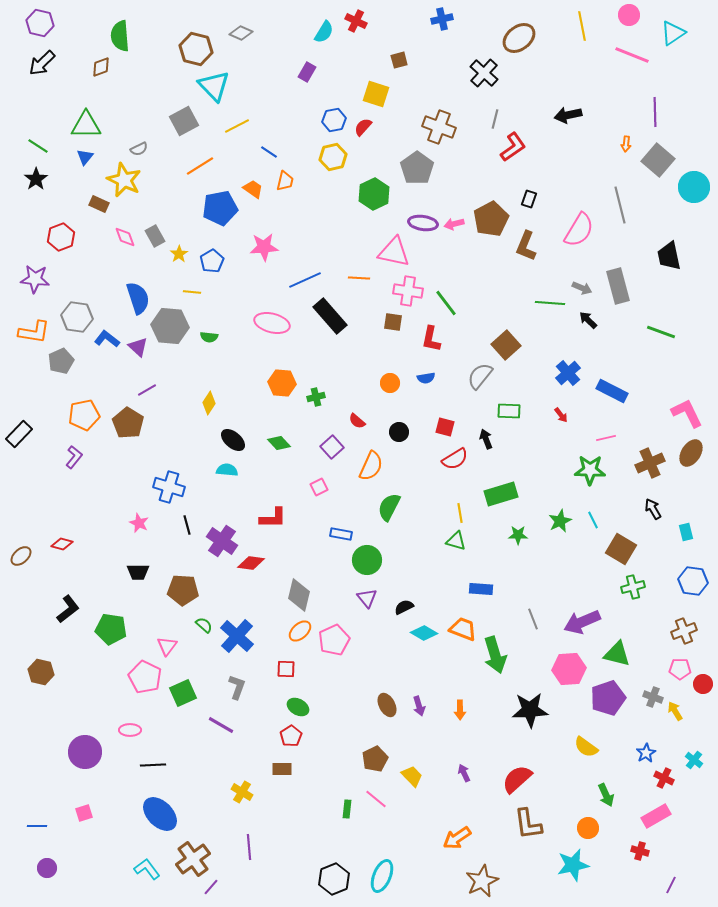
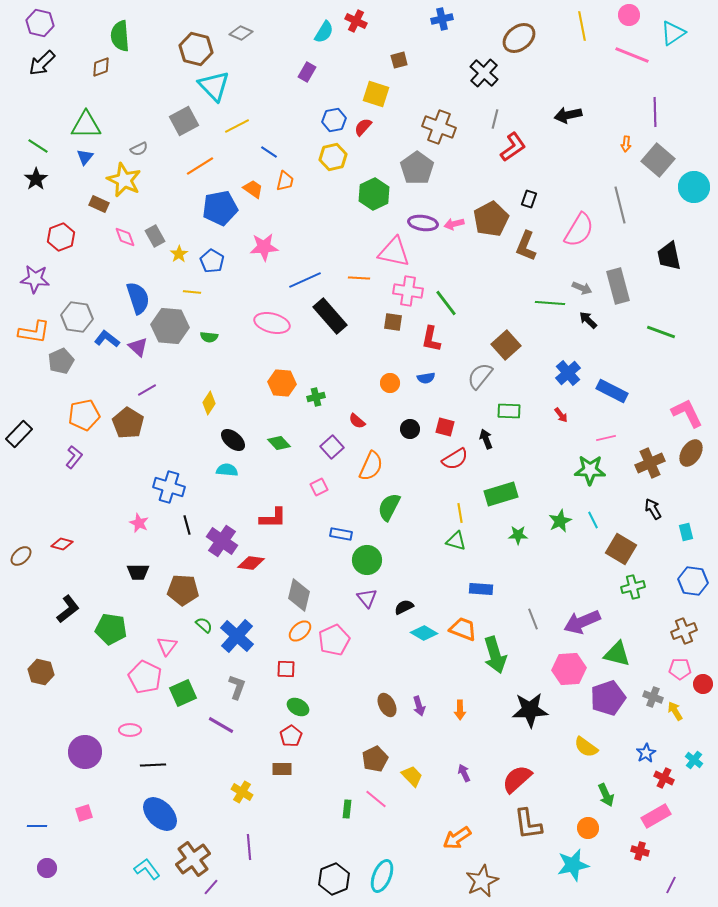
blue pentagon at (212, 261): rotated 10 degrees counterclockwise
black circle at (399, 432): moved 11 px right, 3 px up
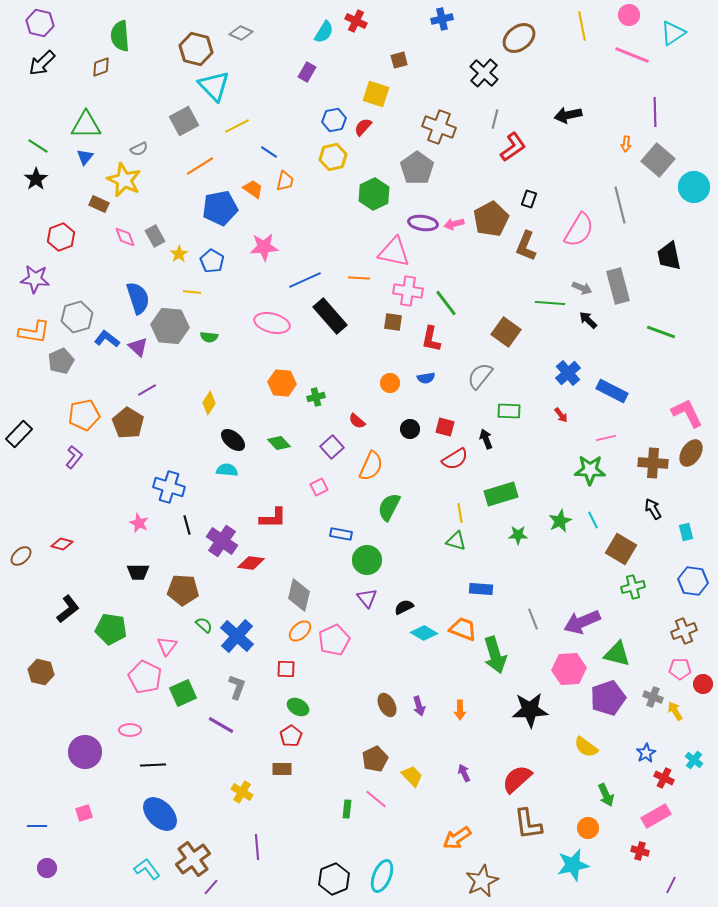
gray hexagon at (77, 317): rotated 24 degrees counterclockwise
brown square at (506, 345): moved 13 px up; rotated 12 degrees counterclockwise
brown cross at (650, 463): moved 3 px right; rotated 28 degrees clockwise
purple line at (249, 847): moved 8 px right
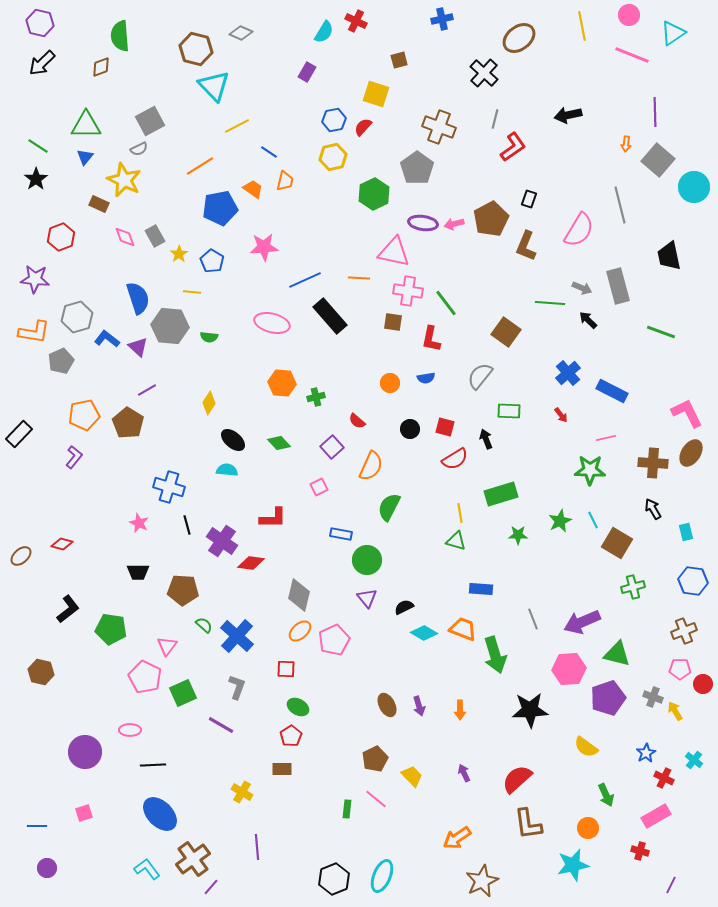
gray square at (184, 121): moved 34 px left
brown square at (621, 549): moved 4 px left, 6 px up
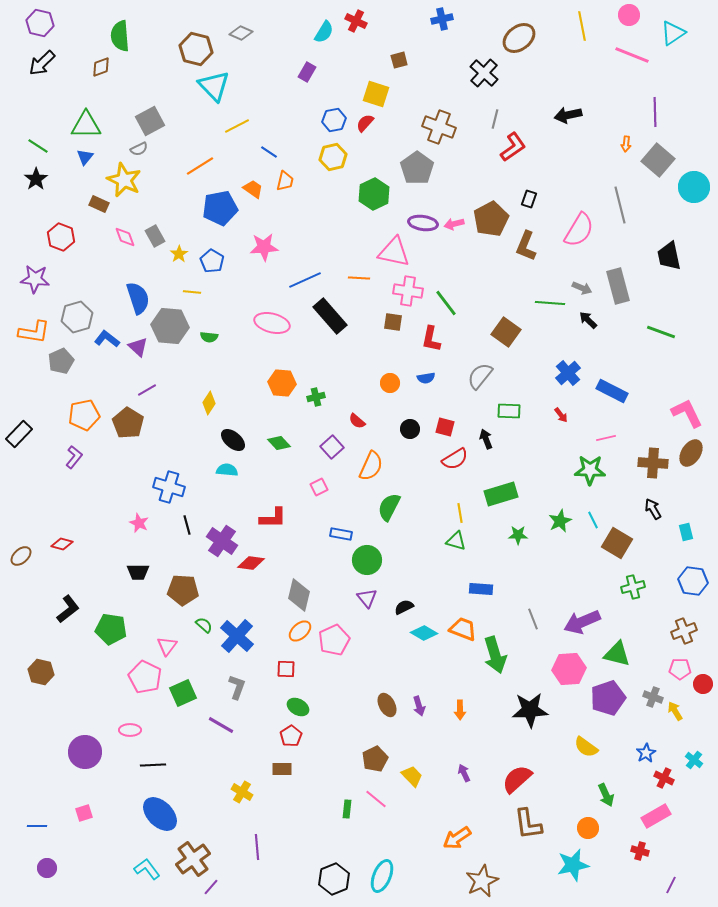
red semicircle at (363, 127): moved 2 px right, 4 px up
red hexagon at (61, 237): rotated 20 degrees counterclockwise
